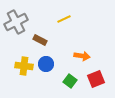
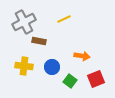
gray cross: moved 8 px right
brown rectangle: moved 1 px left, 1 px down; rotated 16 degrees counterclockwise
blue circle: moved 6 px right, 3 px down
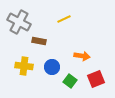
gray cross: moved 5 px left; rotated 35 degrees counterclockwise
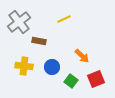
gray cross: rotated 25 degrees clockwise
orange arrow: rotated 35 degrees clockwise
green square: moved 1 px right
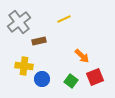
brown rectangle: rotated 24 degrees counterclockwise
blue circle: moved 10 px left, 12 px down
red square: moved 1 px left, 2 px up
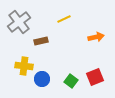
brown rectangle: moved 2 px right
orange arrow: moved 14 px right, 19 px up; rotated 56 degrees counterclockwise
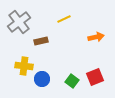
green square: moved 1 px right
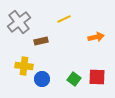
red square: moved 2 px right; rotated 24 degrees clockwise
green square: moved 2 px right, 2 px up
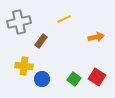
gray cross: rotated 25 degrees clockwise
brown rectangle: rotated 40 degrees counterclockwise
red square: rotated 30 degrees clockwise
